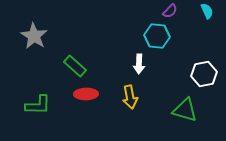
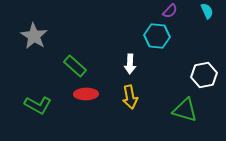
white arrow: moved 9 px left
white hexagon: moved 1 px down
green L-shape: rotated 28 degrees clockwise
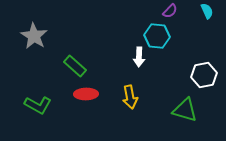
white arrow: moved 9 px right, 7 px up
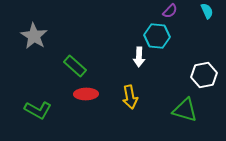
green L-shape: moved 5 px down
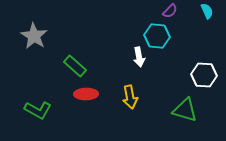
white arrow: rotated 12 degrees counterclockwise
white hexagon: rotated 15 degrees clockwise
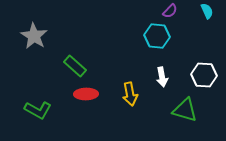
white arrow: moved 23 px right, 20 px down
yellow arrow: moved 3 px up
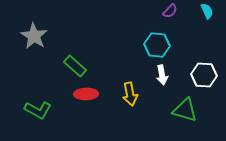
cyan hexagon: moved 9 px down
white arrow: moved 2 px up
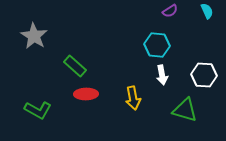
purple semicircle: rotated 14 degrees clockwise
yellow arrow: moved 3 px right, 4 px down
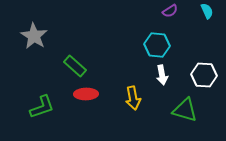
green L-shape: moved 4 px right, 3 px up; rotated 48 degrees counterclockwise
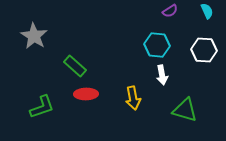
white hexagon: moved 25 px up
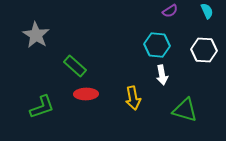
gray star: moved 2 px right, 1 px up
